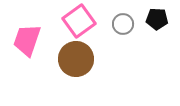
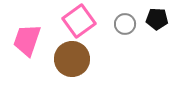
gray circle: moved 2 px right
brown circle: moved 4 px left
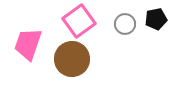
black pentagon: moved 1 px left; rotated 15 degrees counterclockwise
pink trapezoid: moved 1 px right, 4 px down
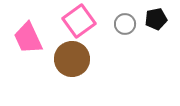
pink trapezoid: moved 6 px up; rotated 44 degrees counterclockwise
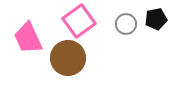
gray circle: moved 1 px right
brown circle: moved 4 px left, 1 px up
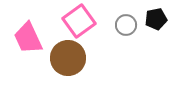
gray circle: moved 1 px down
